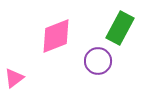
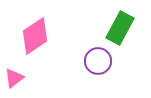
pink diamond: moved 21 px left; rotated 12 degrees counterclockwise
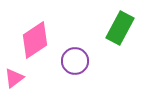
pink diamond: moved 4 px down
purple circle: moved 23 px left
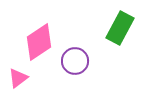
pink diamond: moved 4 px right, 2 px down
pink triangle: moved 4 px right
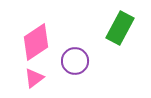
pink diamond: moved 3 px left
pink triangle: moved 16 px right
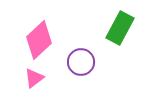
pink diamond: moved 3 px right, 2 px up; rotated 9 degrees counterclockwise
purple circle: moved 6 px right, 1 px down
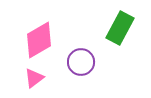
pink diamond: rotated 12 degrees clockwise
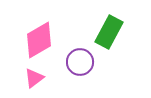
green rectangle: moved 11 px left, 4 px down
purple circle: moved 1 px left
